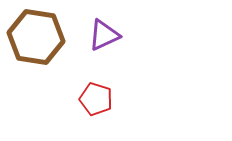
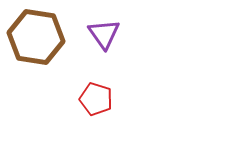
purple triangle: moved 1 px up; rotated 40 degrees counterclockwise
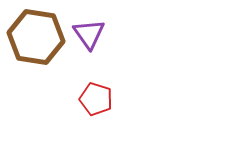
purple triangle: moved 15 px left
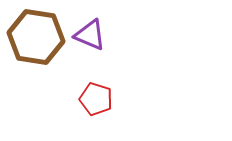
purple triangle: moved 1 px right, 1 px down; rotated 32 degrees counterclockwise
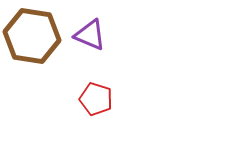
brown hexagon: moved 4 px left, 1 px up
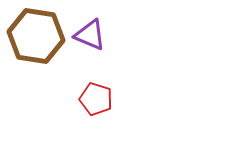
brown hexagon: moved 4 px right
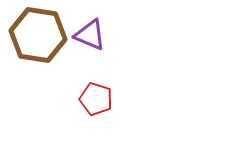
brown hexagon: moved 2 px right, 1 px up
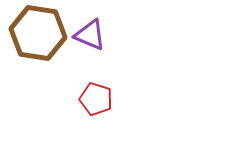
brown hexagon: moved 2 px up
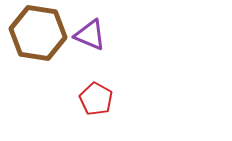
red pentagon: rotated 12 degrees clockwise
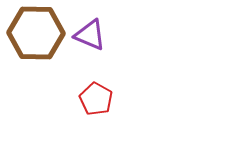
brown hexagon: moved 2 px left; rotated 8 degrees counterclockwise
